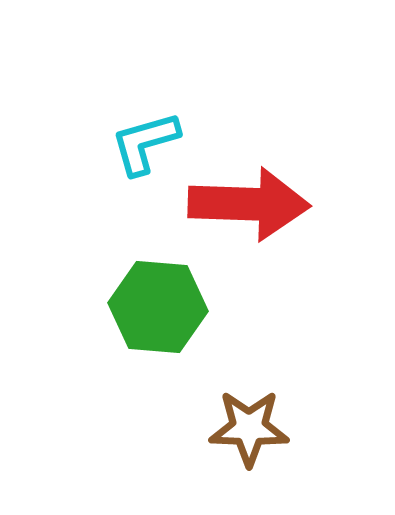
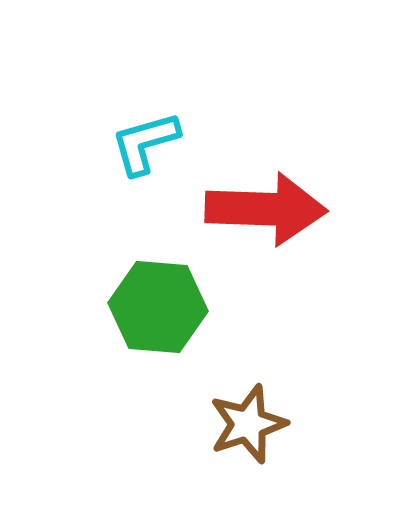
red arrow: moved 17 px right, 5 px down
brown star: moved 1 px left, 4 px up; rotated 20 degrees counterclockwise
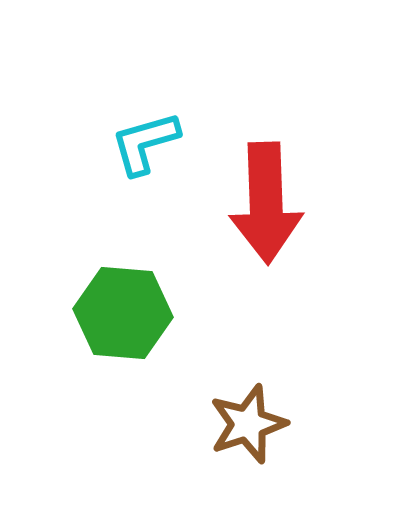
red arrow: moved 6 px up; rotated 86 degrees clockwise
green hexagon: moved 35 px left, 6 px down
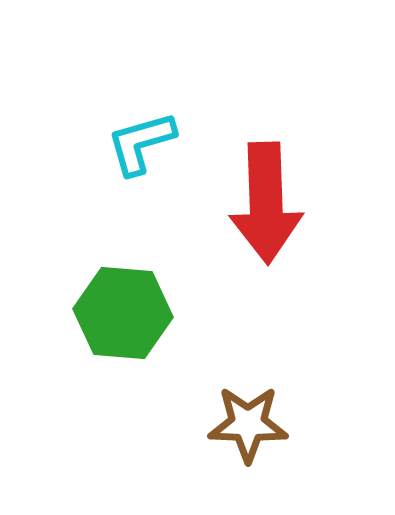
cyan L-shape: moved 4 px left
brown star: rotated 20 degrees clockwise
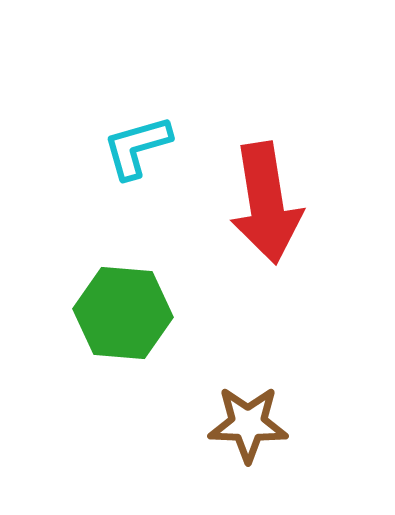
cyan L-shape: moved 4 px left, 4 px down
red arrow: rotated 7 degrees counterclockwise
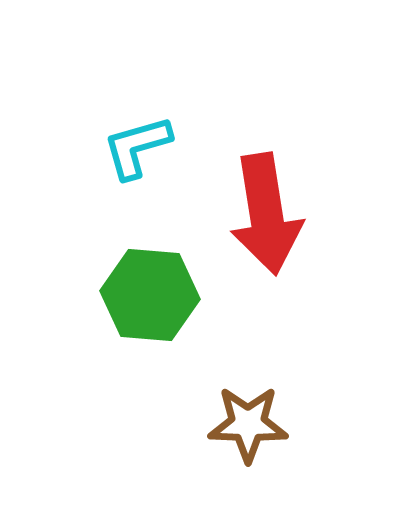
red arrow: moved 11 px down
green hexagon: moved 27 px right, 18 px up
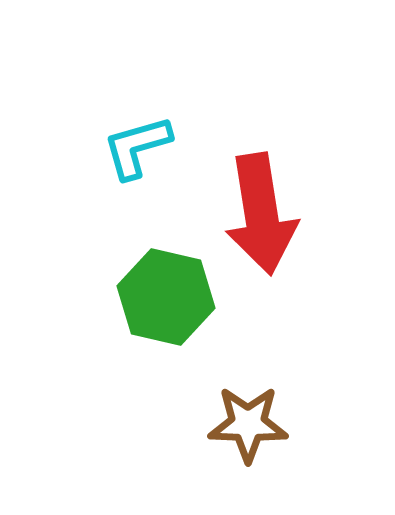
red arrow: moved 5 px left
green hexagon: moved 16 px right, 2 px down; rotated 8 degrees clockwise
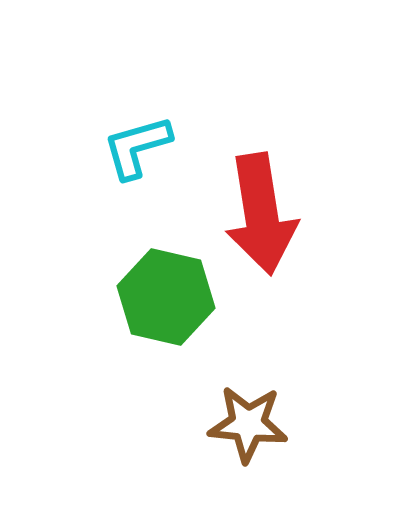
brown star: rotated 4 degrees clockwise
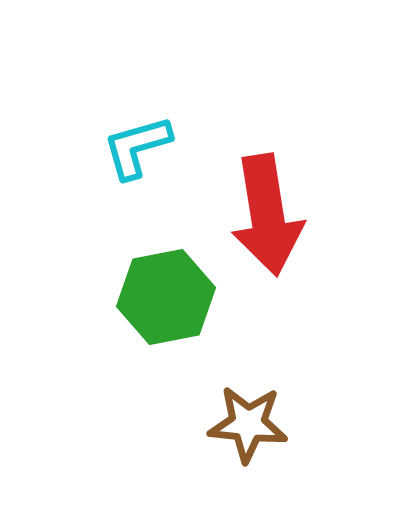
red arrow: moved 6 px right, 1 px down
green hexagon: rotated 24 degrees counterclockwise
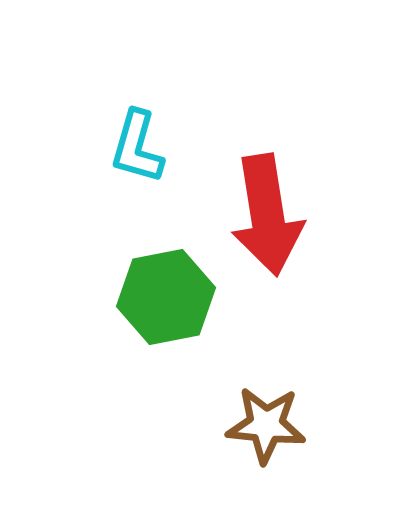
cyan L-shape: rotated 58 degrees counterclockwise
brown star: moved 18 px right, 1 px down
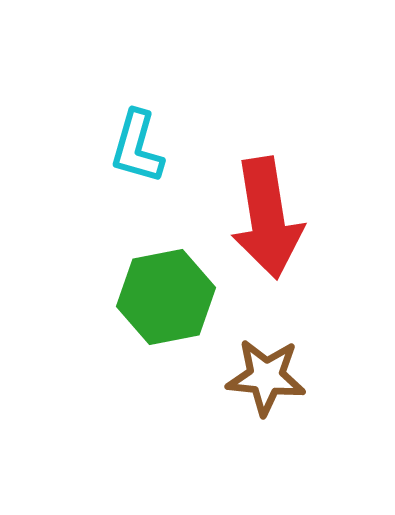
red arrow: moved 3 px down
brown star: moved 48 px up
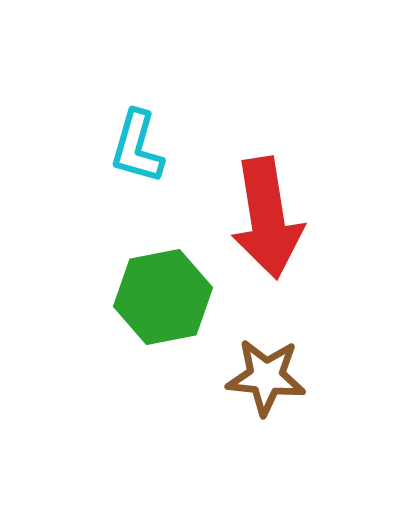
green hexagon: moved 3 px left
